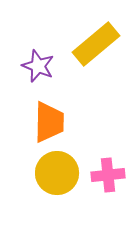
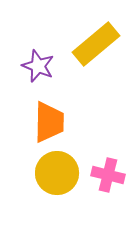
pink cross: rotated 20 degrees clockwise
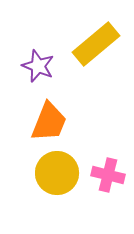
orange trapezoid: rotated 21 degrees clockwise
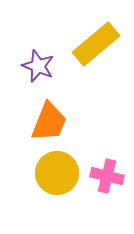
pink cross: moved 1 px left, 1 px down
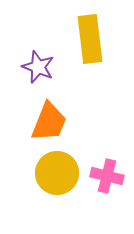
yellow rectangle: moved 6 px left, 5 px up; rotated 57 degrees counterclockwise
purple star: moved 1 px down
